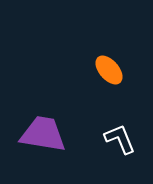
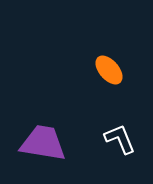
purple trapezoid: moved 9 px down
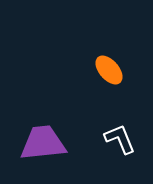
purple trapezoid: rotated 15 degrees counterclockwise
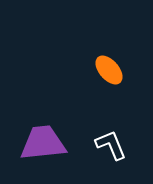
white L-shape: moved 9 px left, 6 px down
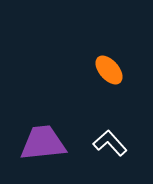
white L-shape: moved 1 px left, 2 px up; rotated 20 degrees counterclockwise
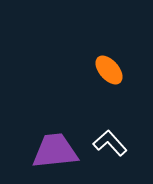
purple trapezoid: moved 12 px right, 8 px down
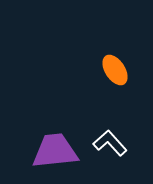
orange ellipse: moved 6 px right; rotated 8 degrees clockwise
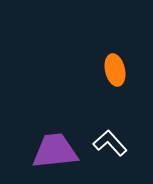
orange ellipse: rotated 20 degrees clockwise
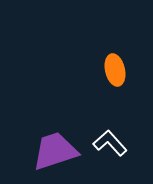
purple trapezoid: rotated 12 degrees counterclockwise
